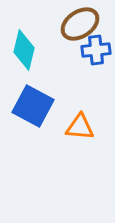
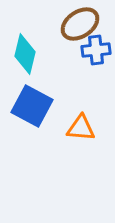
cyan diamond: moved 1 px right, 4 px down
blue square: moved 1 px left
orange triangle: moved 1 px right, 1 px down
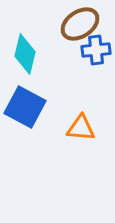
blue square: moved 7 px left, 1 px down
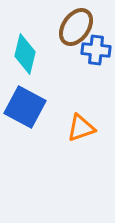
brown ellipse: moved 4 px left, 3 px down; rotated 21 degrees counterclockwise
blue cross: rotated 12 degrees clockwise
orange triangle: rotated 24 degrees counterclockwise
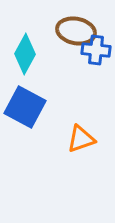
brown ellipse: moved 4 px down; rotated 66 degrees clockwise
cyan diamond: rotated 15 degrees clockwise
orange triangle: moved 11 px down
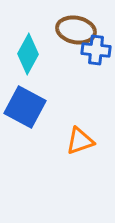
brown ellipse: moved 1 px up
cyan diamond: moved 3 px right
orange triangle: moved 1 px left, 2 px down
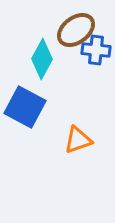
brown ellipse: rotated 48 degrees counterclockwise
cyan diamond: moved 14 px right, 5 px down
orange triangle: moved 2 px left, 1 px up
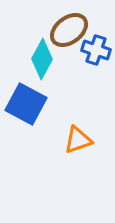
brown ellipse: moved 7 px left
blue cross: rotated 12 degrees clockwise
blue square: moved 1 px right, 3 px up
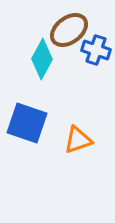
blue square: moved 1 px right, 19 px down; rotated 9 degrees counterclockwise
